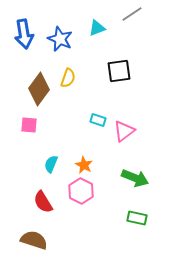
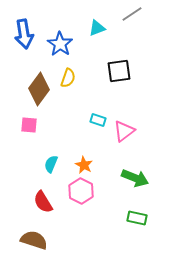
blue star: moved 5 px down; rotated 10 degrees clockwise
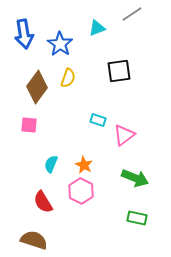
brown diamond: moved 2 px left, 2 px up
pink triangle: moved 4 px down
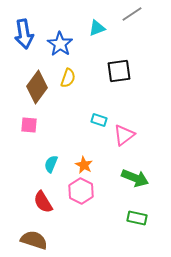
cyan rectangle: moved 1 px right
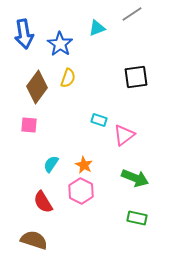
black square: moved 17 px right, 6 px down
cyan semicircle: rotated 12 degrees clockwise
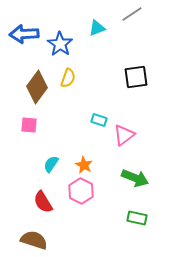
blue arrow: rotated 96 degrees clockwise
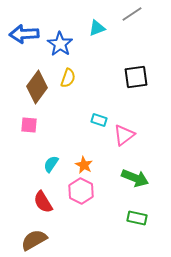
brown semicircle: rotated 48 degrees counterclockwise
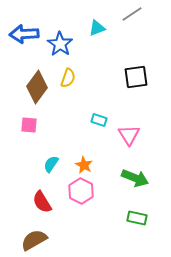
pink triangle: moved 5 px right; rotated 25 degrees counterclockwise
red semicircle: moved 1 px left
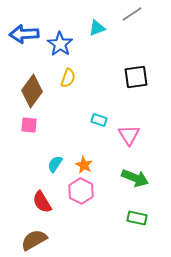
brown diamond: moved 5 px left, 4 px down
cyan semicircle: moved 4 px right
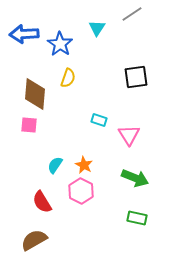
cyan triangle: rotated 36 degrees counterclockwise
brown diamond: moved 3 px right, 3 px down; rotated 32 degrees counterclockwise
cyan semicircle: moved 1 px down
